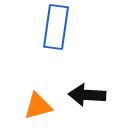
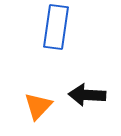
orange triangle: rotated 32 degrees counterclockwise
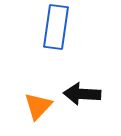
black arrow: moved 5 px left, 1 px up
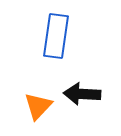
blue rectangle: moved 9 px down
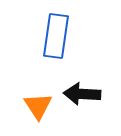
orange triangle: rotated 16 degrees counterclockwise
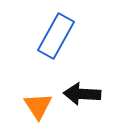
blue rectangle: rotated 21 degrees clockwise
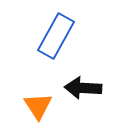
black arrow: moved 1 px right, 6 px up
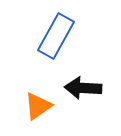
orange triangle: rotated 28 degrees clockwise
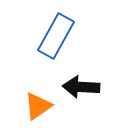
black arrow: moved 2 px left, 1 px up
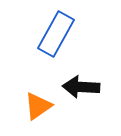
blue rectangle: moved 2 px up
